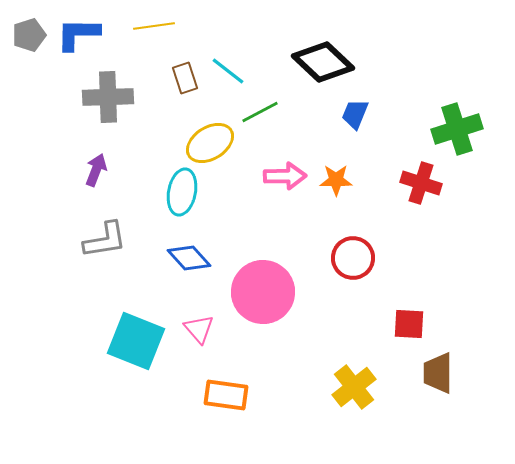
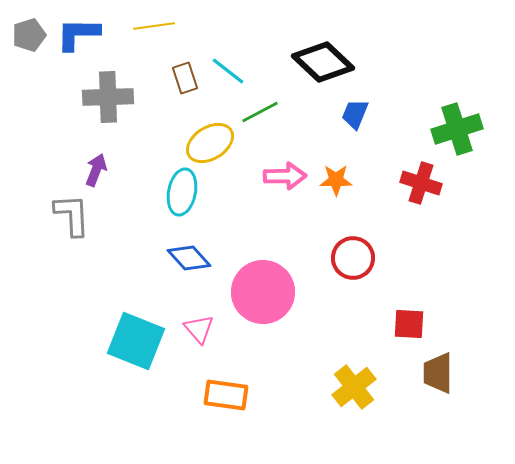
gray L-shape: moved 33 px left, 25 px up; rotated 84 degrees counterclockwise
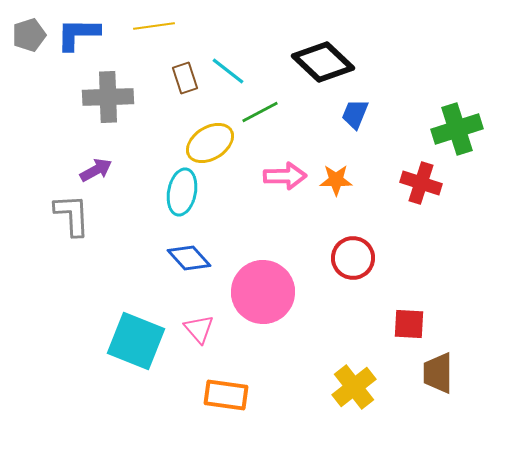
purple arrow: rotated 40 degrees clockwise
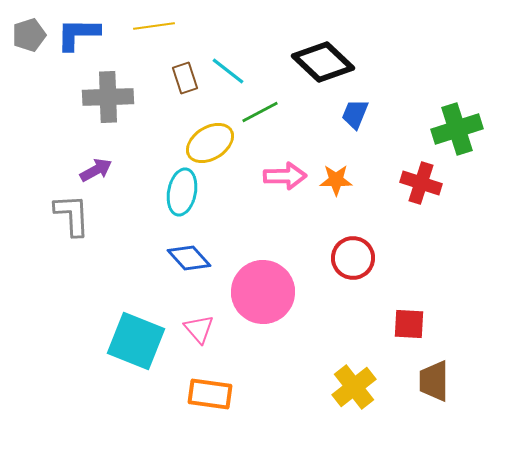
brown trapezoid: moved 4 px left, 8 px down
orange rectangle: moved 16 px left, 1 px up
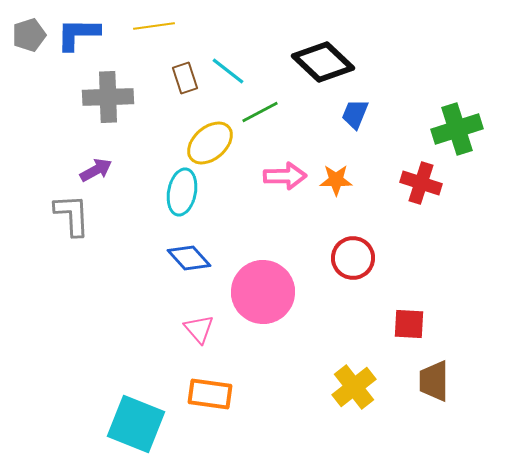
yellow ellipse: rotated 9 degrees counterclockwise
cyan square: moved 83 px down
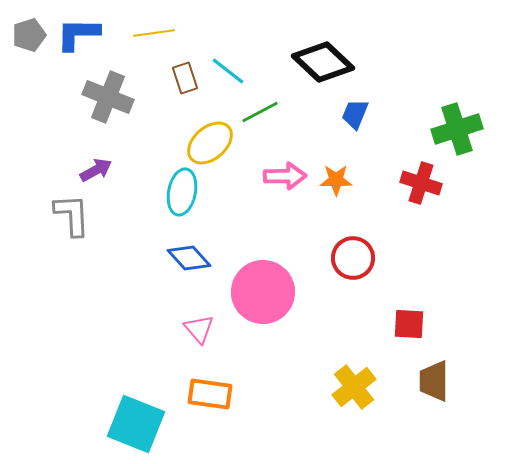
yellow line: moved 7 px down
gray cross: rotated 24 degrees clockwise
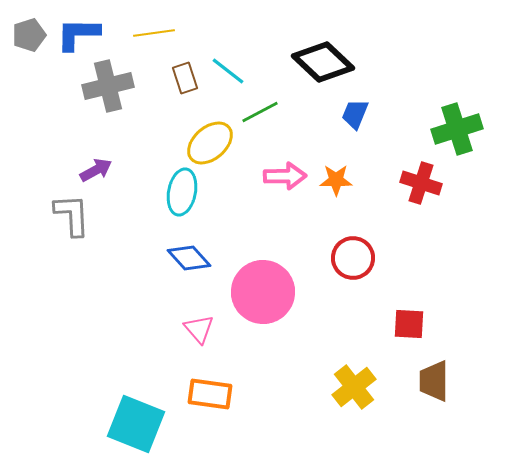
gray cross: moved 11 px up; rotated 36 degrees counterclockwise
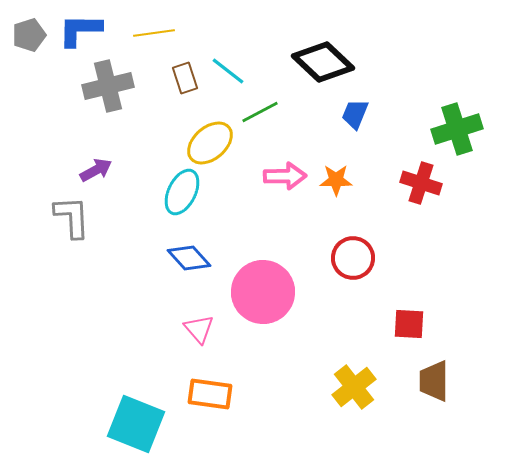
blue L-shape: moved 2 px right, 4 px up
cyan ellipse: rotated 15 degrees clockwise
gray L-shape: moved 2 px down
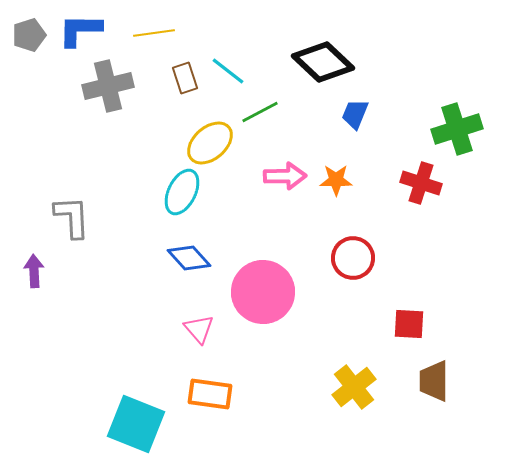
purple arrow: moved 62 px left, 101 px down; rotated 64 degrees counterclockwise
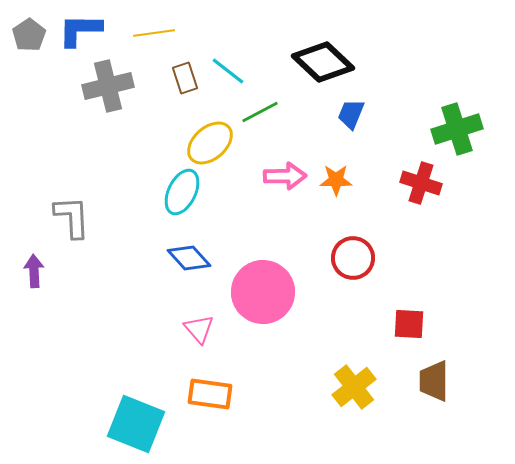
gray pentagon: rotated 16 degrees counterclockwise
blue trapezoid: moved 4 px left
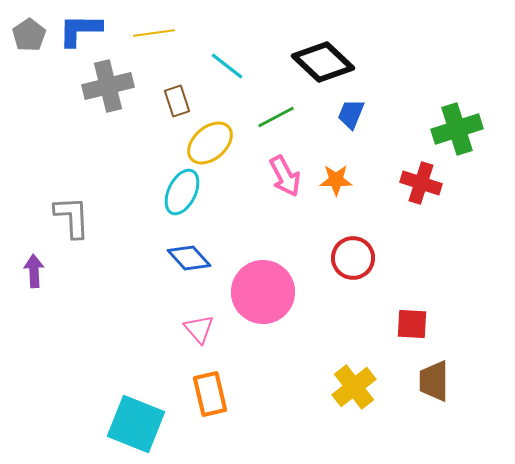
cyan line: moved 1 px left, 5 px up
brown rectangle: moved 8 px left, 23 px down
green line: moved 16 px right, 5 px down
pink arrow: rotated 63 degrees clockwise
red square: moved 3 px right
orange rectangle: rotated 69 degrees clockwise
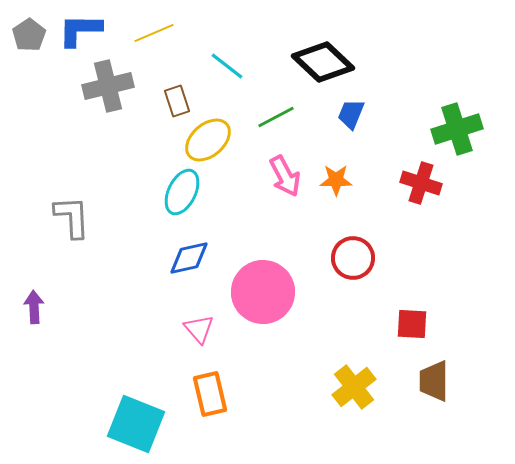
yellow line: rotated 15 degrees counterclockwise
yellow ellipse: moved 2 px left, 3 px up
blue diamond: rotated 60 degrees counterclockwise
purple arrow: moved 36 px down
